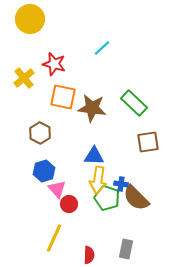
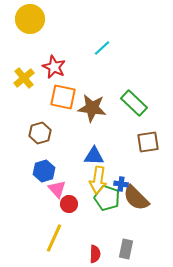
red star: moved 3 px down; rotated 10 degrees clockwise
brown hexagon: rotated 15 degrees clockwise
red semicircle: moved 6 px right, 1 px up
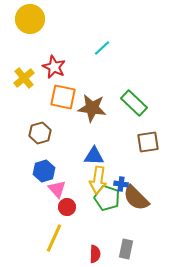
red circle: moved 2 px left, 3 px down
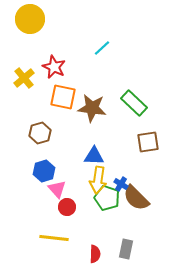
blue cross: rotated 24 degrees clockwise
yellow line: rotated 72 degrees clockwise
